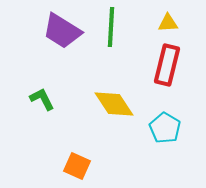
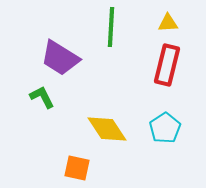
purple trapezoid: moved 2 px left, 27 px down
green L-shape: moved 2 px up
yellow diamond: moved 7 px left, 25 px down
cyan pentagon: rotated 8 degrees clockwise
orange square: moved 2 px down; rotated 12 degrees counterclockwise
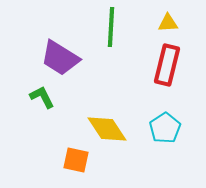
orange square: moved 1 px left, 8 px up
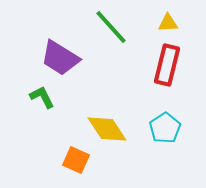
green line: rotated 45 degrees counterclockwise
orange square: rotated 12 degrees clockwise
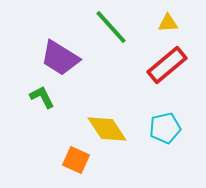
red rectangle: rotated 36 degrees clockwise
cyan pentagon: rotated 20 degrees clockwise
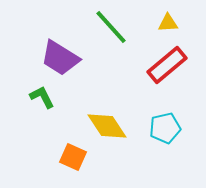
yellow diamond: moved 3 px up
orange square: moved 3 px left, 3 px up
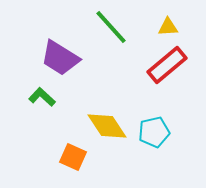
yellow triangle: moved 4 px down
green L-shape: rotated 20 degrees counterclockwise
cyan pentagon: moved 11 px left, 4 px down
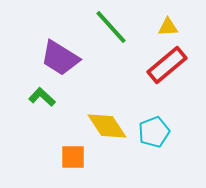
cyan pentagon: rotated 8 degrees counterclockwise
orange square: rotated 24 degrees counterclockwise
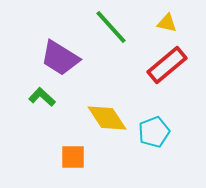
yellow triangle: moved 1 px left, 4 px up; rotated 15 degrees clockwise
yellow diamond: moved 8 px up
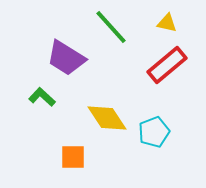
purple trapezoid: moved 6 px right
